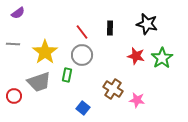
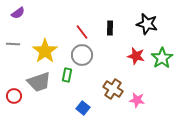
yellow star: moved 1 px up
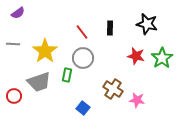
gray circle: moved 1 px right, 3 px down
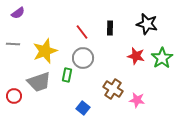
yellow star: rotated 15 degrees clockwise
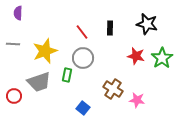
purple semicircle: rotated 128 degrees clockwise
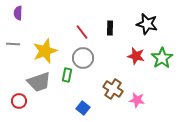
red circle: moved 5 px right, 5 px down
